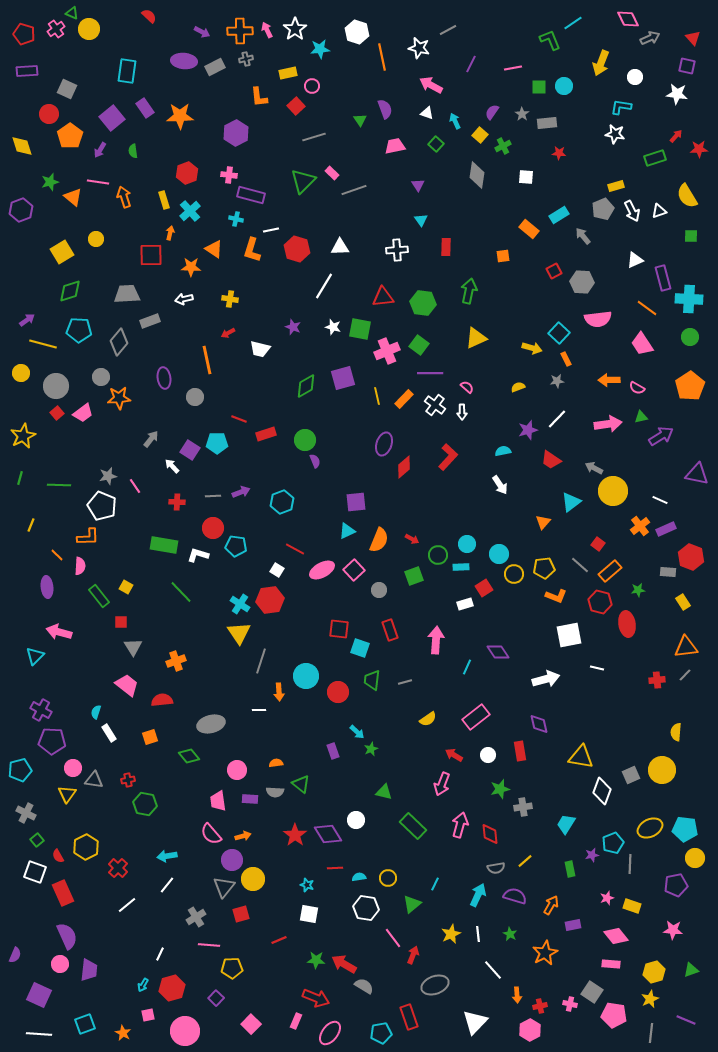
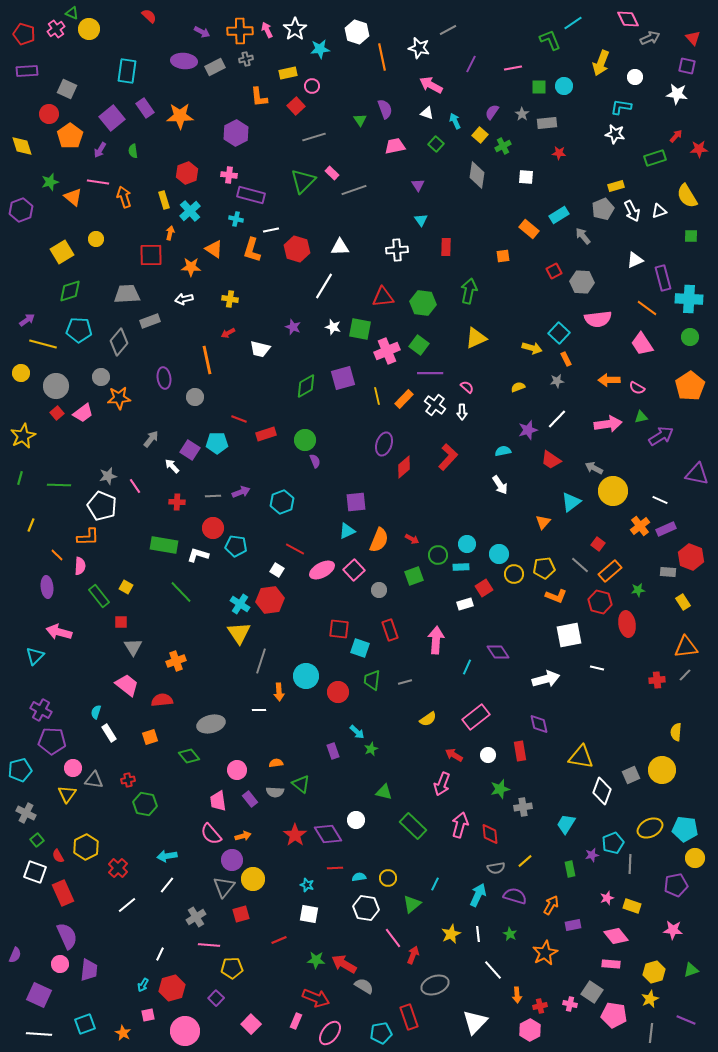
purple rectangle at (250, 799): rotated 49 degrees clockwise
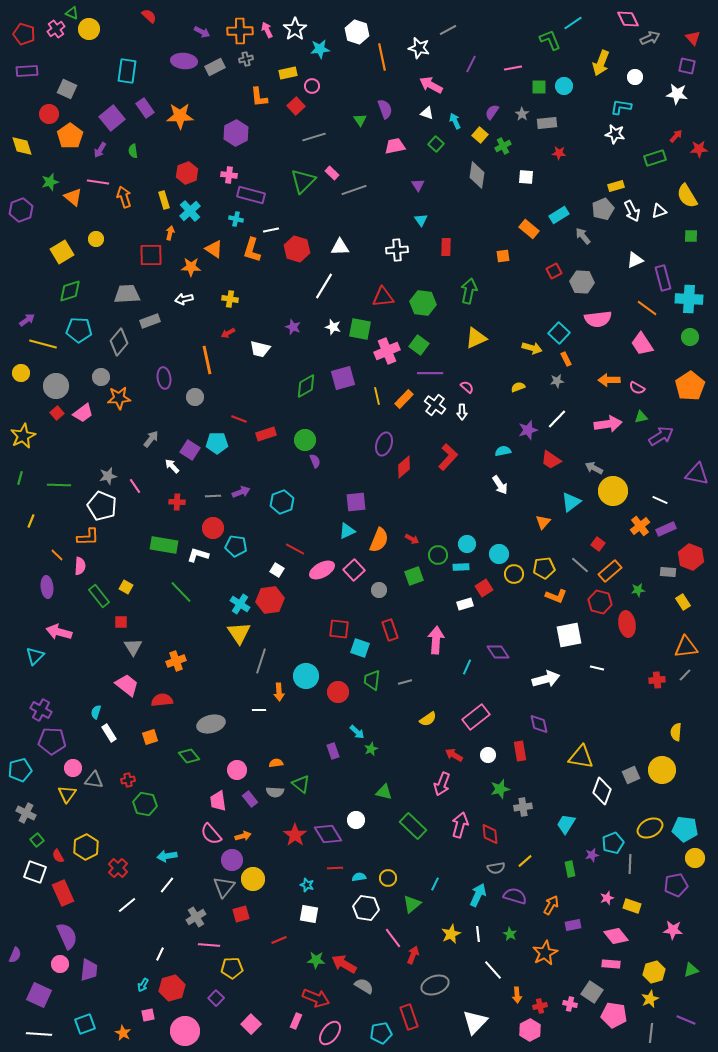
yellow line at (31, 525): moved 4 px up
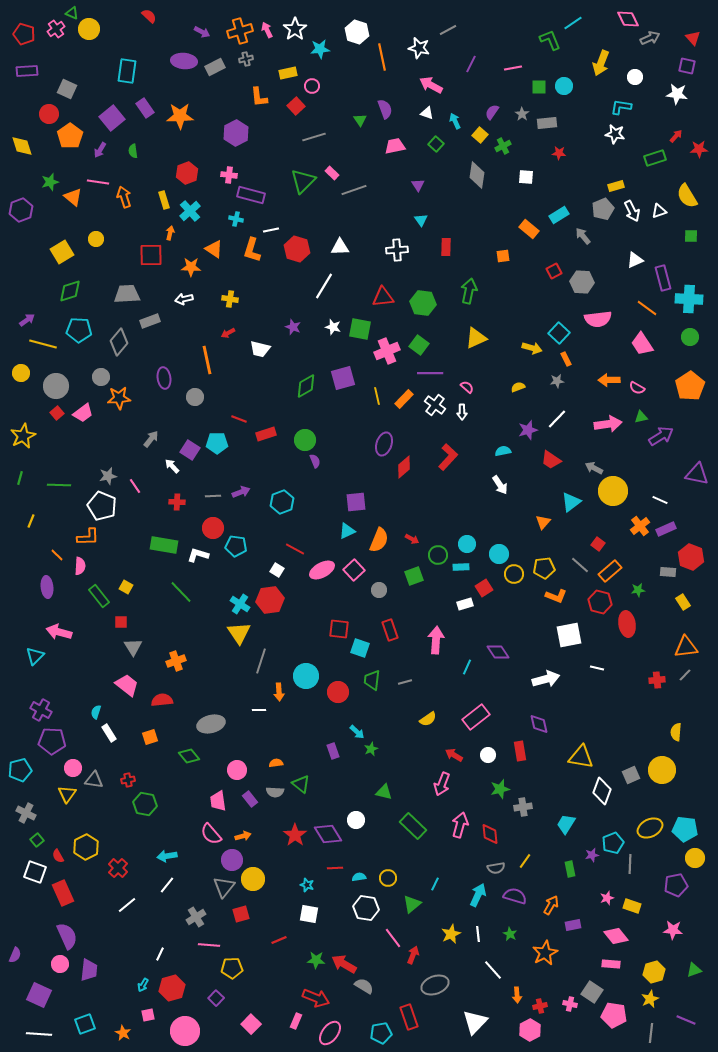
orange cross at (240, 31): rotated 15 degrees counterclockwise
yellow line at (525, 861): rotated 14 degrees counterclockwise
green triangle at (691, 970): moved 3 px right
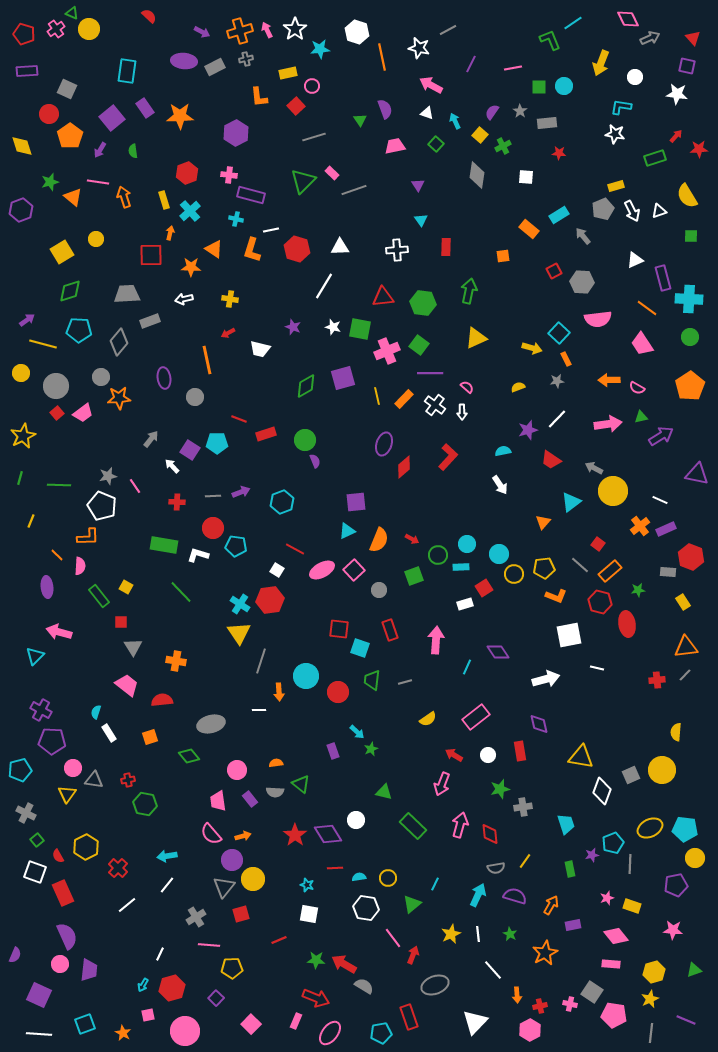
gray star at (522, 114): moved 2 px left, 3 px up
orange cross at (176, 661): rotated 30 degrees clockwise
cyan trapezoid at (566, 824): rotated 130 degrees clockwise
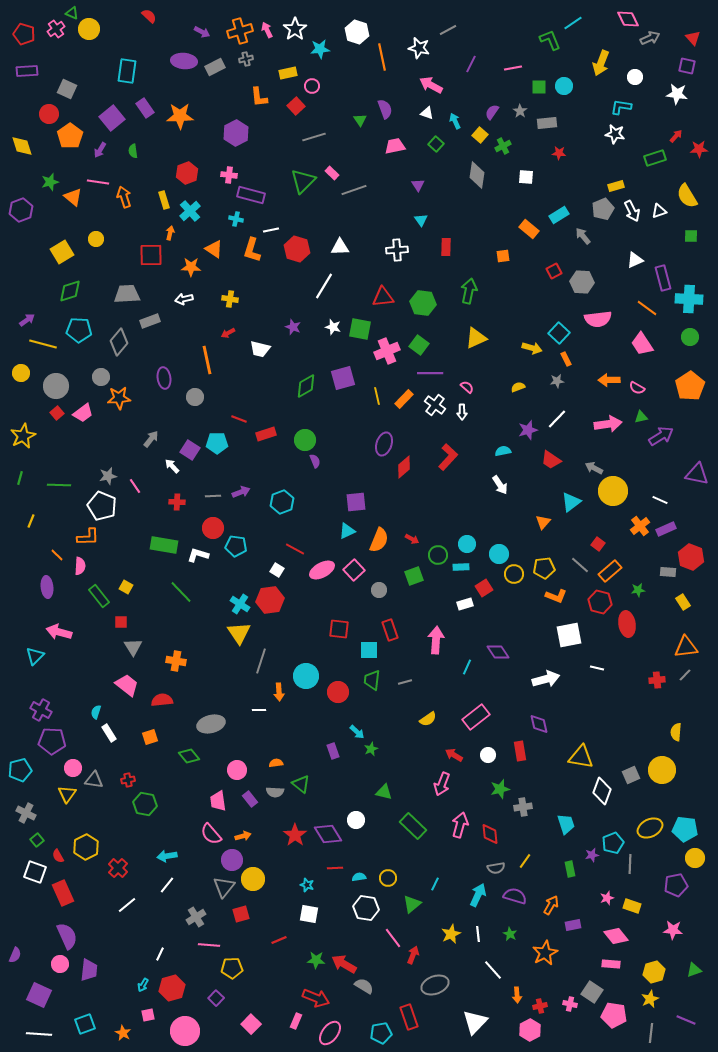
cyan square at (360, 648): moved 9 px right, 2 px down; rotated 18 degrees counterclockwise
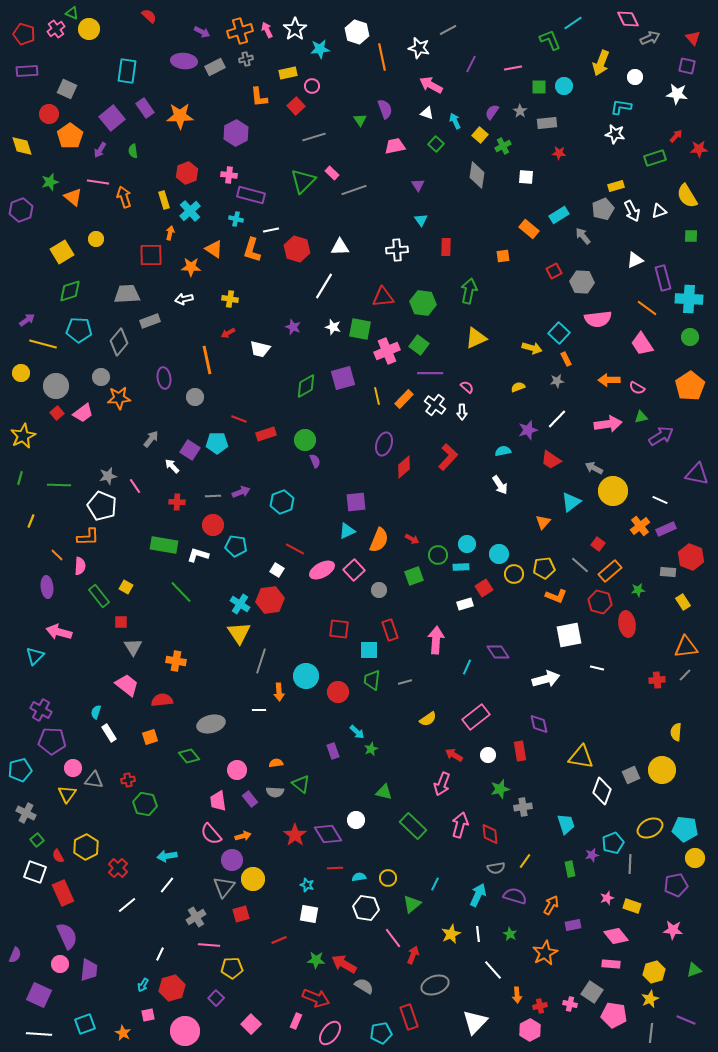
red circle at (213, 528): moved 3 px up
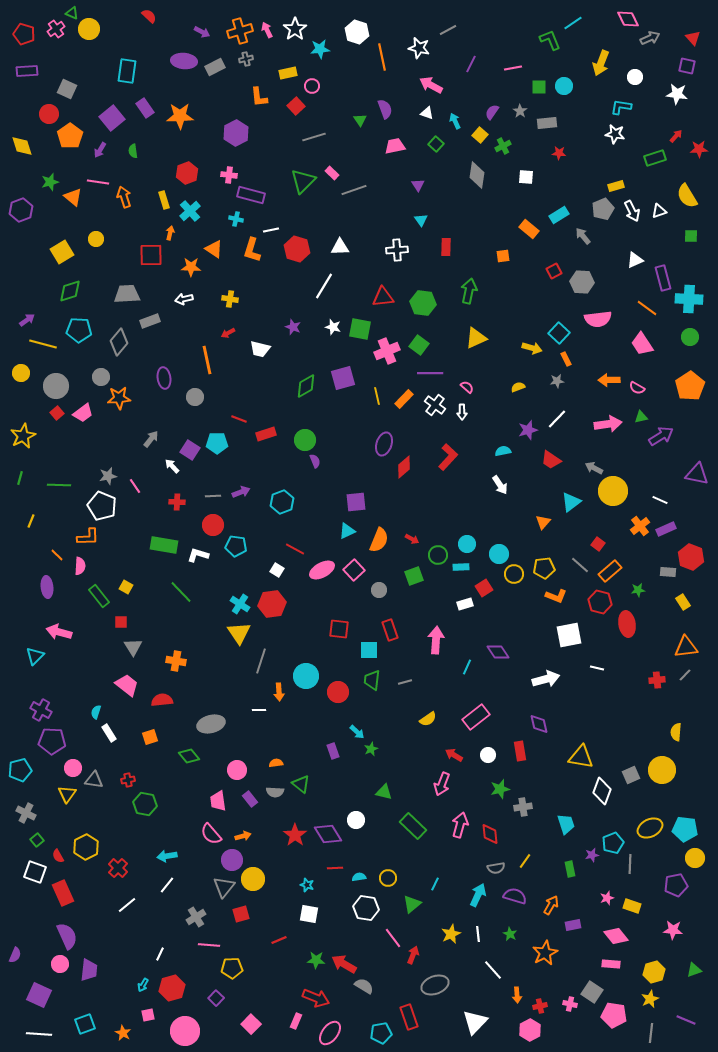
red hexagon at (270, 600): moved 2 px right, 4 px down
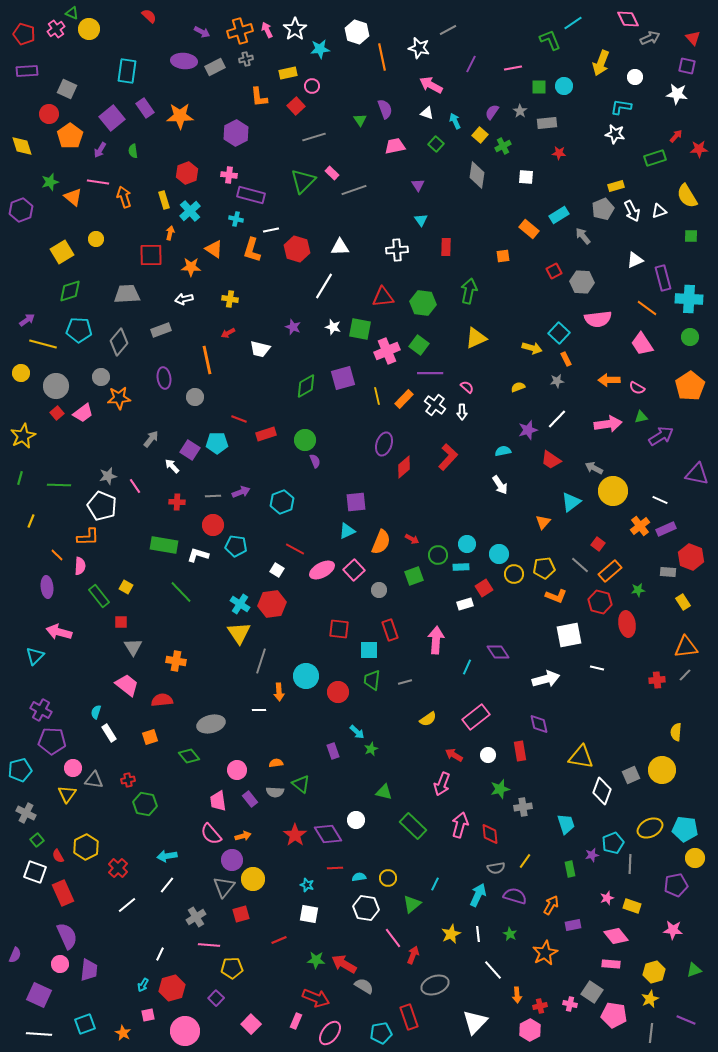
gray rectangle at (150, 321): moved 11 px right, 9 px down
orange semicircle at (379, 540): moved 2 px right, 2 px down
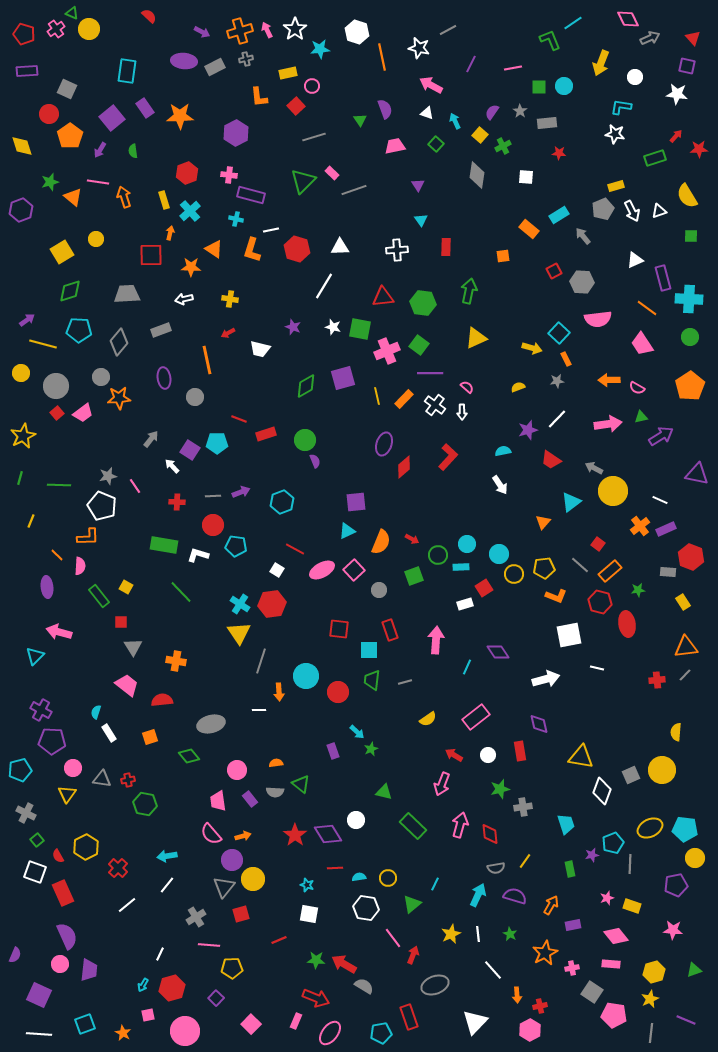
gray triangle at (94, 780): moved 8 px right, 1 px up
pink cross at (570, 1004): moved 2 px right, 36 px up; rotated 24 degrees counterclockwise
